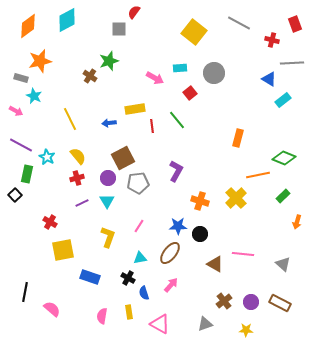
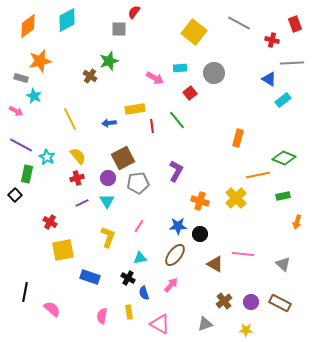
green rectangle at (283, 196): rotated 32 degrees clockwise
brown ellipse at (170, 253): moved 5 px right, 2 px down
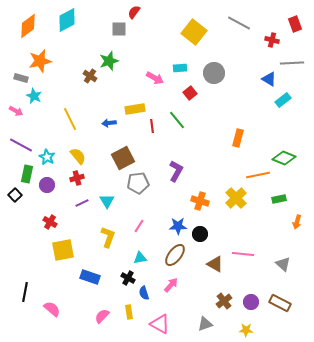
purple circle at (108, 178): moved 61 px left, 7 px down
green rectangle at (283, 196): moved 4 px left, 3 px down
pink semicircle at (102, 316): rotated 35 degrees clockwise
